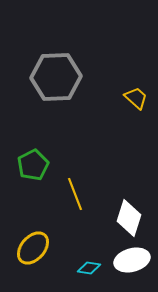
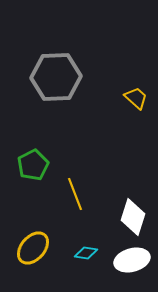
white diamond: moved 4 px right, 1 px up
cyan diamond: moved 3 px left, 15 px up
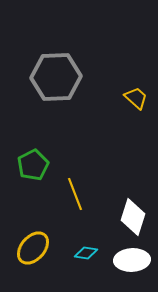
white ellipse: rotated 12 degrees clockwise
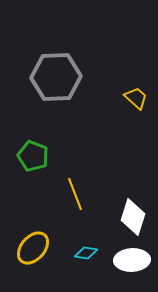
green pentagon: moved 9 px up; rotated 24 degrees counterclockwise
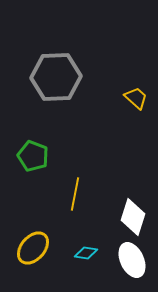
yellow line: rotated 32 degrees clockwise
white ellipse: rotated 68 degrees clockwise
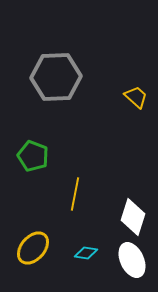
yellow trapezoid: moved 1 px up
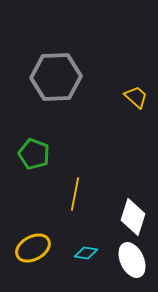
green pentagon: moved 1 px right, 2 px up
yellow ellipse: rotated 20 degrees clockwise
